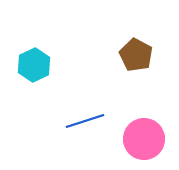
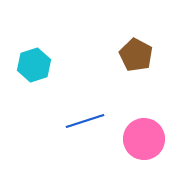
cyan hexagon: rotated 8 degrees clockwise
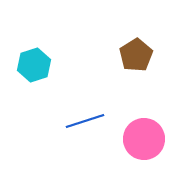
brown pentagon: rotated 12 degrees clockwise
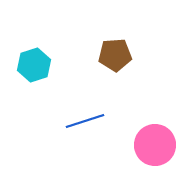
brown pentagon: moved 21 px left; rotated 28 degrees clockwise
pink circle: moved 11 px right, 6 px down
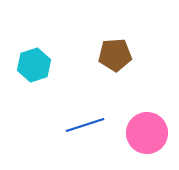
blue line: moved 4 px down
pink circle: moved 8 px left, 12 px up
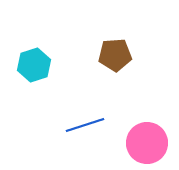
pink circle: moved 10 px down
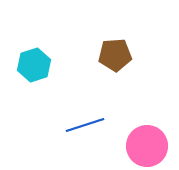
pink circle: moved 3 px down
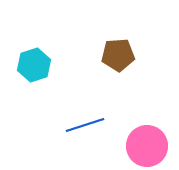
brown pentagon: moved 3 px right
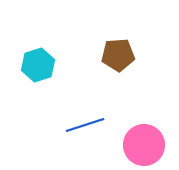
cyan hexagon: moved 4 px right
pink circle: moved 3 px left, 1 px up
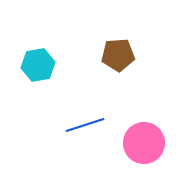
cyan hexagon: rotated 8 degrees clockwise
pink circle: moved 2 px up
